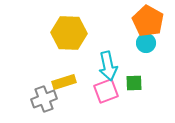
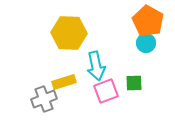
cyan arrow: moved 12 px left
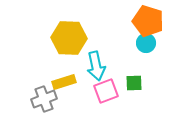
orange pentagon: rotated 12 degrees counterclockwise
yellow hexagon: moved 5 px down
